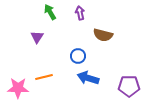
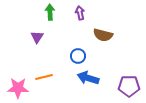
green arrow: rotated 28 degrees clockwise
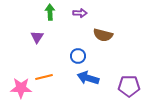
purple arrow: rotated 104 degrees clockwise
pink star: moved 3 px right
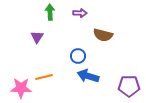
blue arrow: moved 2 px up
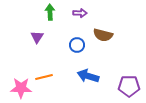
blue circle: moved 1 px left, 11 px up
